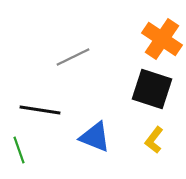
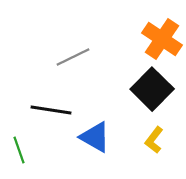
black square: rotated 27 degrees clockwise
black line: moved 11 px right
blue triangle: rotated 8 degrees clockwise
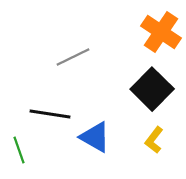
orange cross: moved 1 px left, 7 px up
black line: moved 1 px left, 4 px down
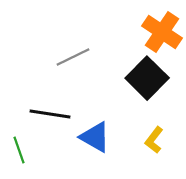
orange cross: moved 1 px right
black square: moved 5 px left, 11 px up
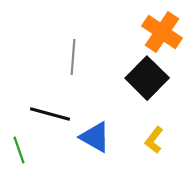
gray line: rotated 60 degrees counterclockwise
black line: rotated 6 degrees clockwise
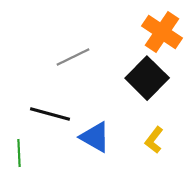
gray line: rotated 60 degrees clockwise
green line: moved 3 px down; rotated 16 degrees clockwise
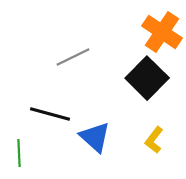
blue triangle: rotated 12 degrees clockwise
